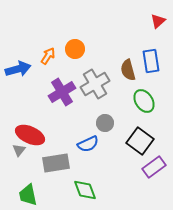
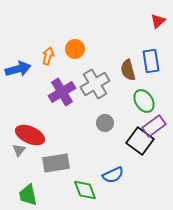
orange arrow: rotated 18 degrees counterclockwise
blue semicircle: moved 25 px right, 31 px down
purple rectangle: moved 41 px up
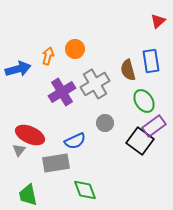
blue semicircle: moved 38 px left, 34 px up
